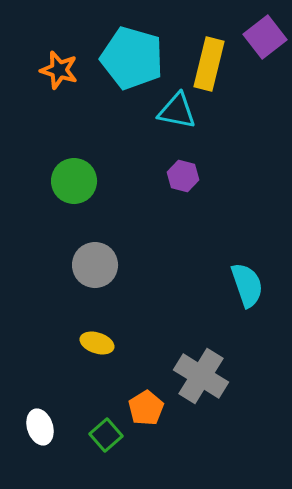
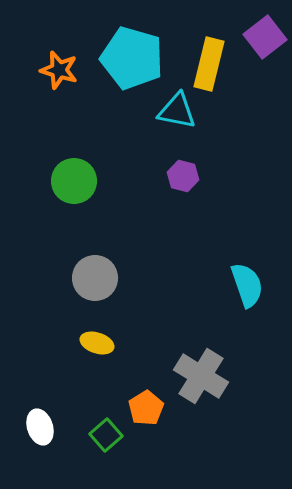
gray circle: moved 13 px down
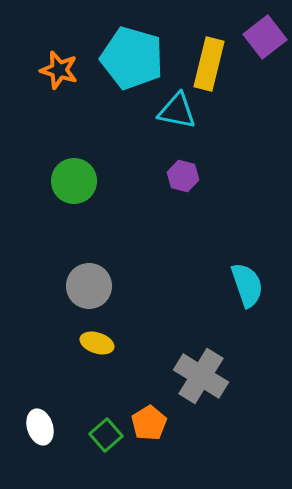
gray circle: moved 6 px left, 8 px down
orange pentagon: moved 3 px right, 15 px down
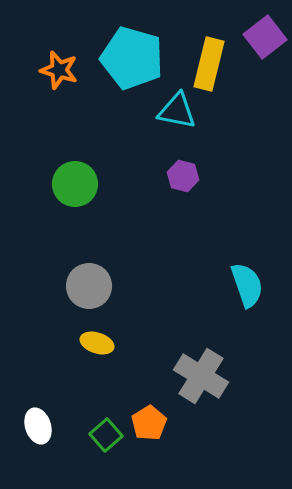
green circle: moved 1 px right, 3 px down
white ellipse: moved 2 px left, 1 px up
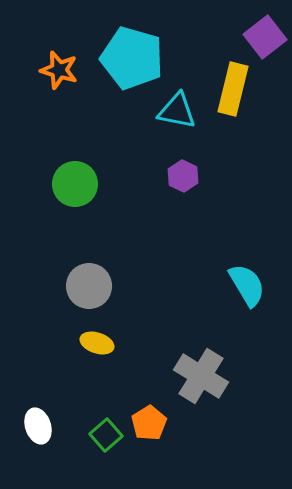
yellow rectangle: moved 24 px right, 25 px down
purple hexagon: rotated 12 degrees clockwise
cyan semicircle: rotated 12 degrees counterclockwise
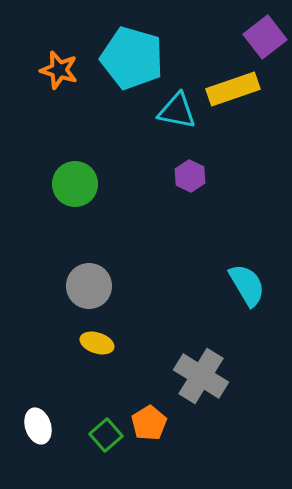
yellow rectangle: rotated 57 degrees clockwise
purple hexagon: moved 7 px right
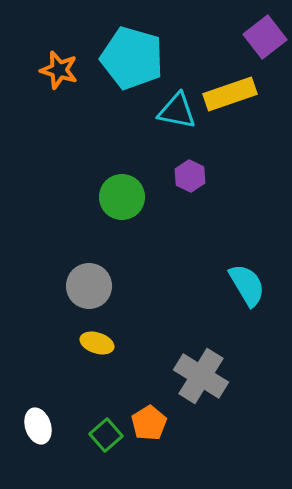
yellow rectangle: moved 3 px left, 5 px down
green circle: moved 47 px right, 13 px down
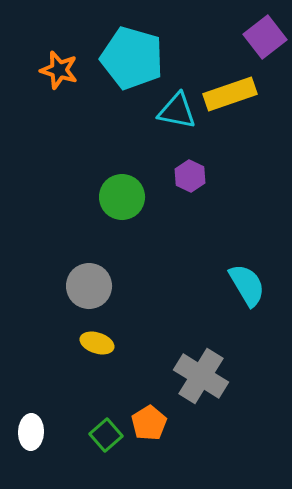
white ellipse: moved 7 px left, 6 px down; rotated 20 degrees clockwise
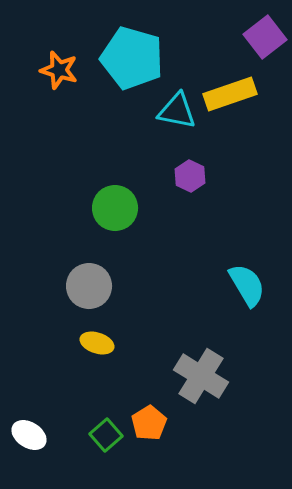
green circle: moved 7 px left, 11 px down
white ellipse: moved 2 px left, 3 px down; rotated 60 degrees counterclockwise
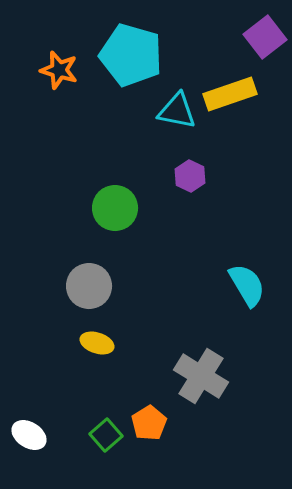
cyan pentagon: moved 1 px left, 3 px up
